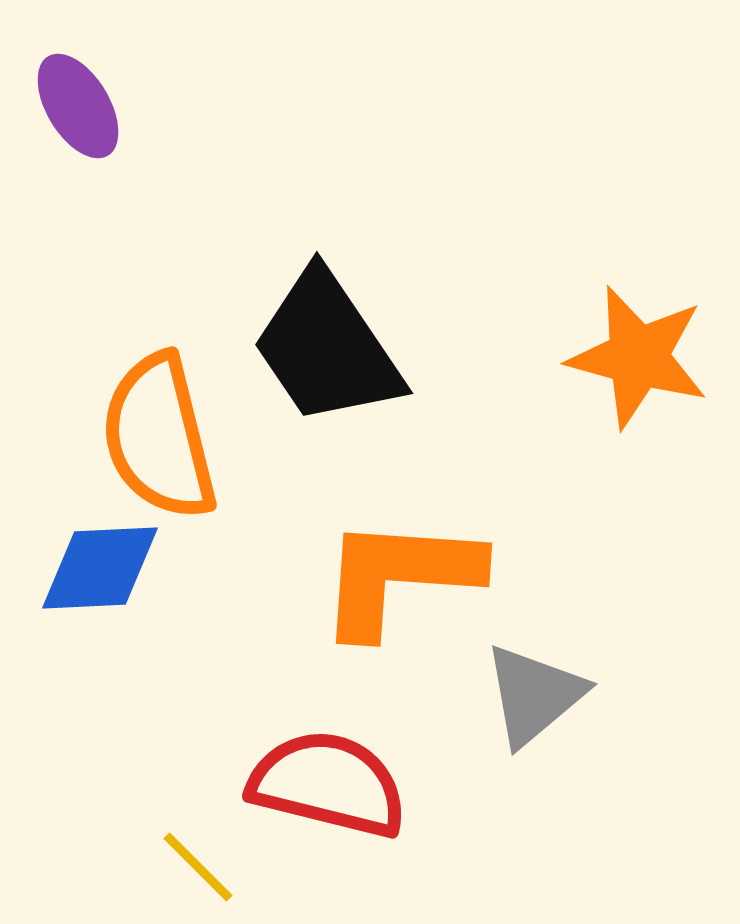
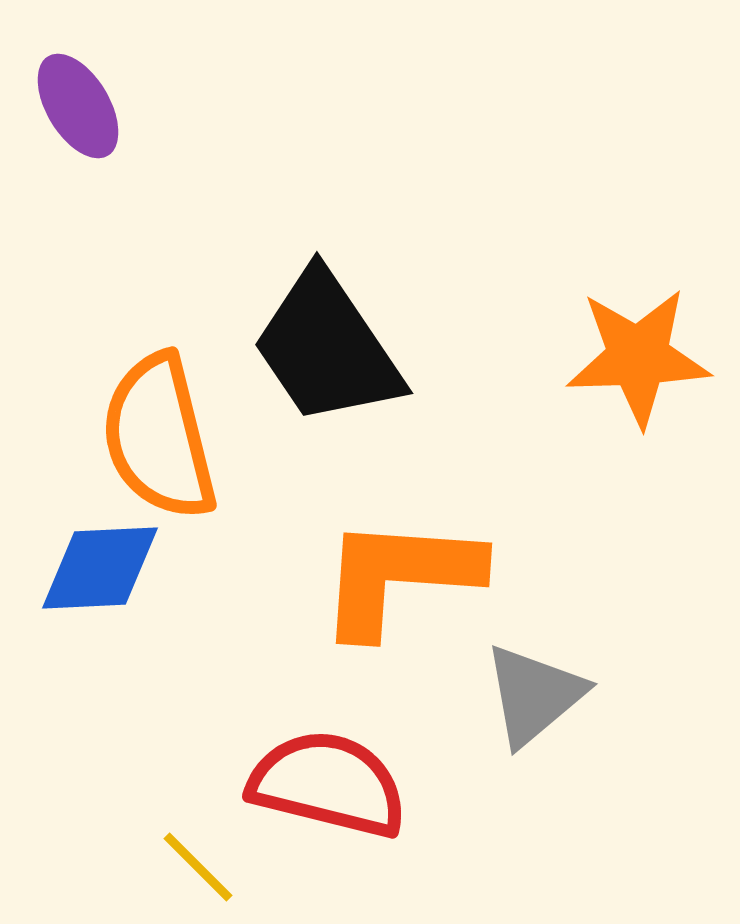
orange star: rotated 17 degrees counterclockwise
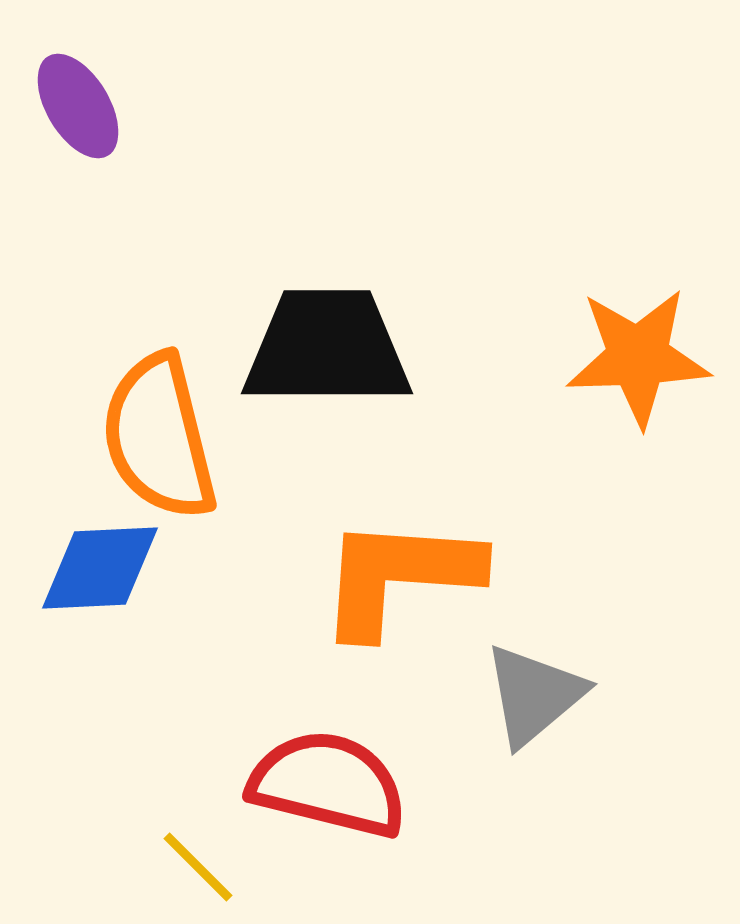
black trapezoid: rotated 124 degrees clockwise
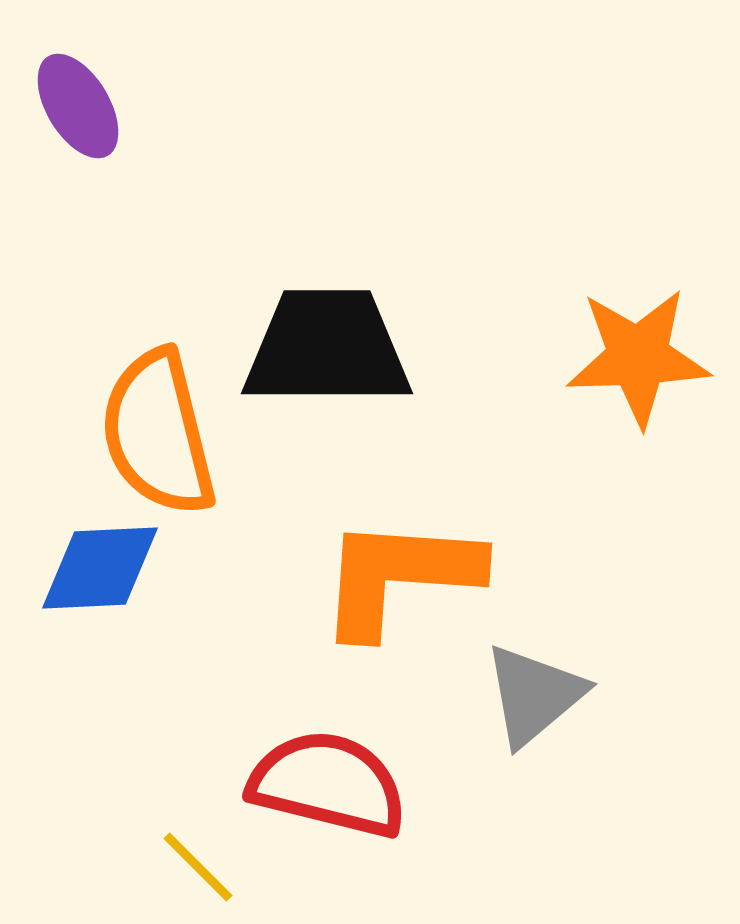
orange semicircle: moved 1 px left, 4 px up
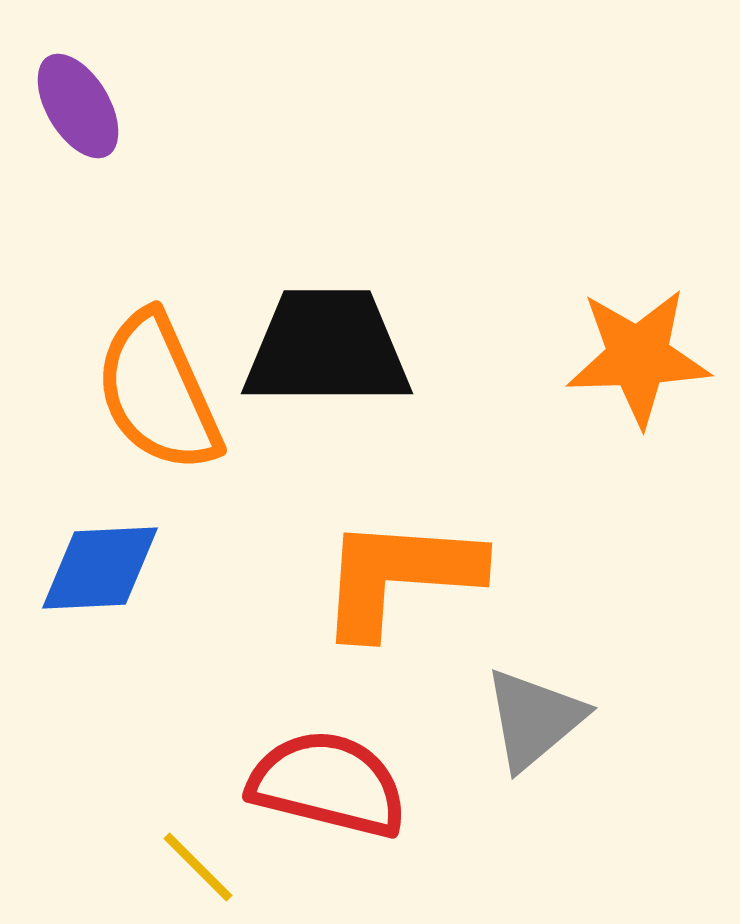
orange semicircle: moved 41 px up; rotated 10 degrees counterclockwise
gray triangle: moved 24 px down
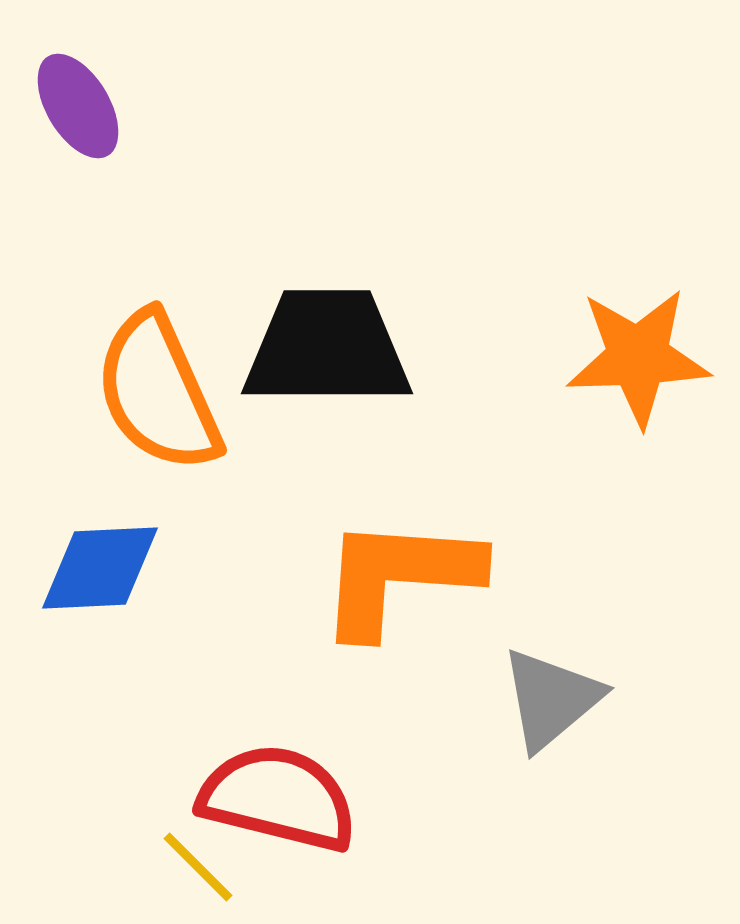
gray triangle: moved 17 px right, 20 px up
red semicircle: moved 50 px left, 14 px down
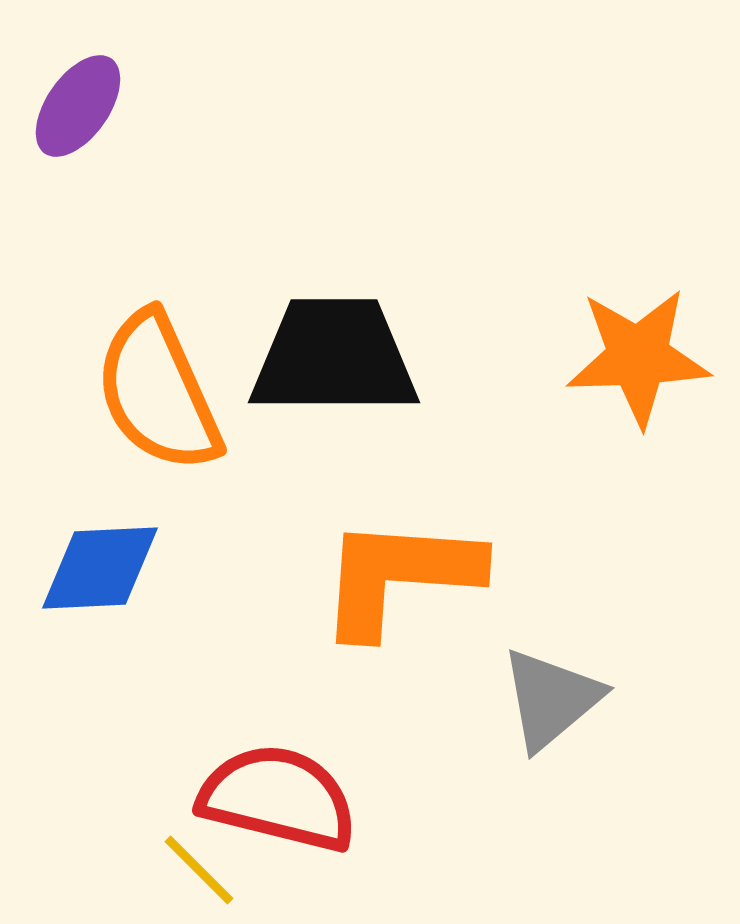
purple ellipse: rotated 66 degrees clockwise
black trapezoid: moved 7 px right, 9 px down
yellow line: moved 1 px right, 3 px down
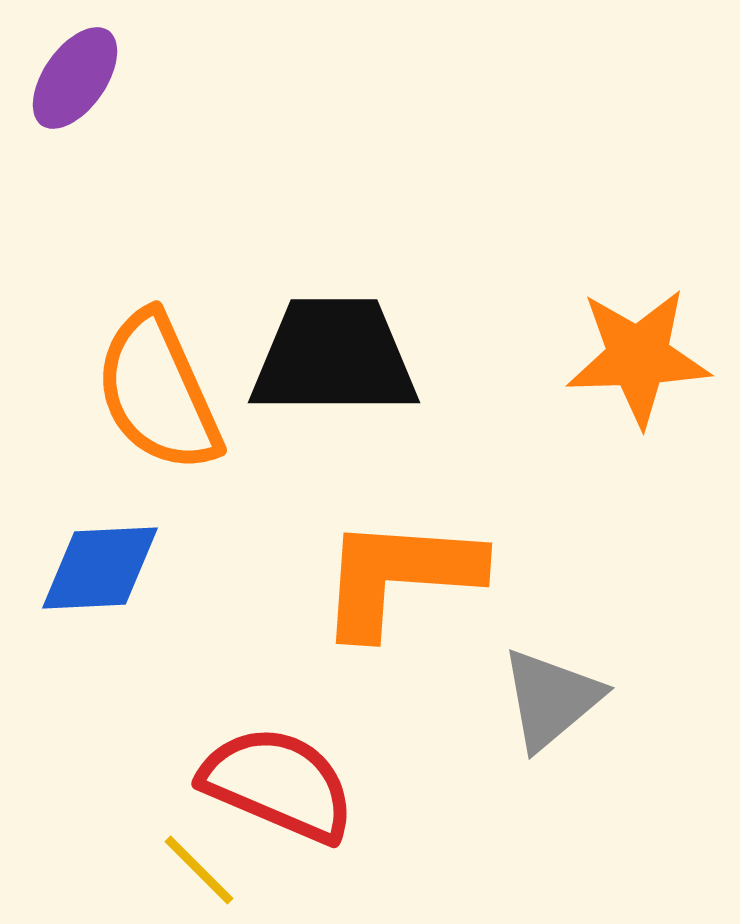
purple ellipse: moved 3 px left, 28 px up
red semicircle: moved 14 px up; rotated 9 degrees clockwise
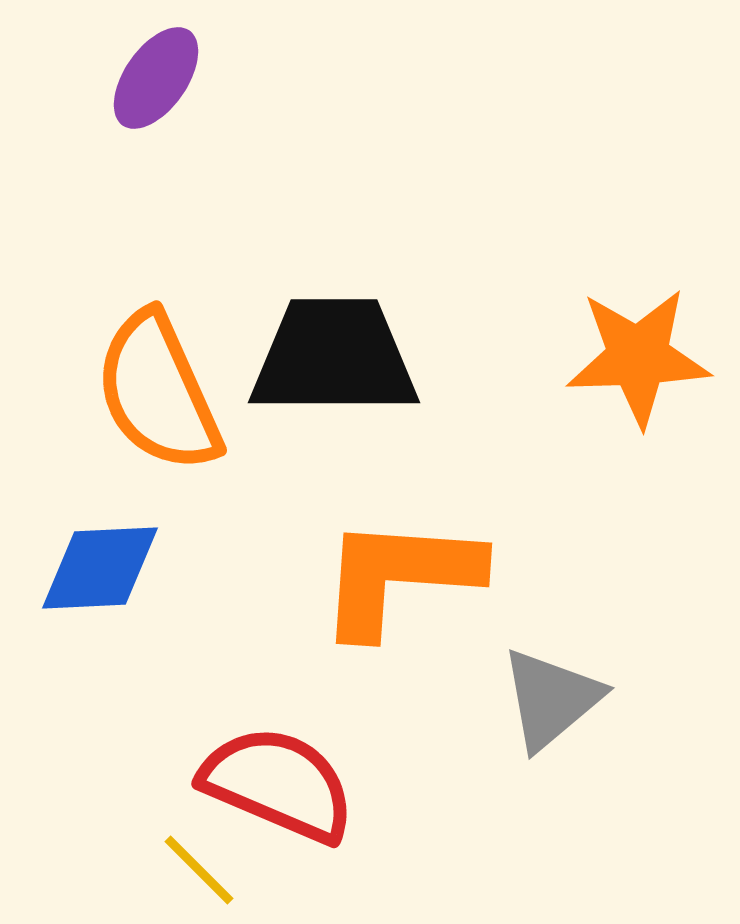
purple ellipse: moved 81 px right
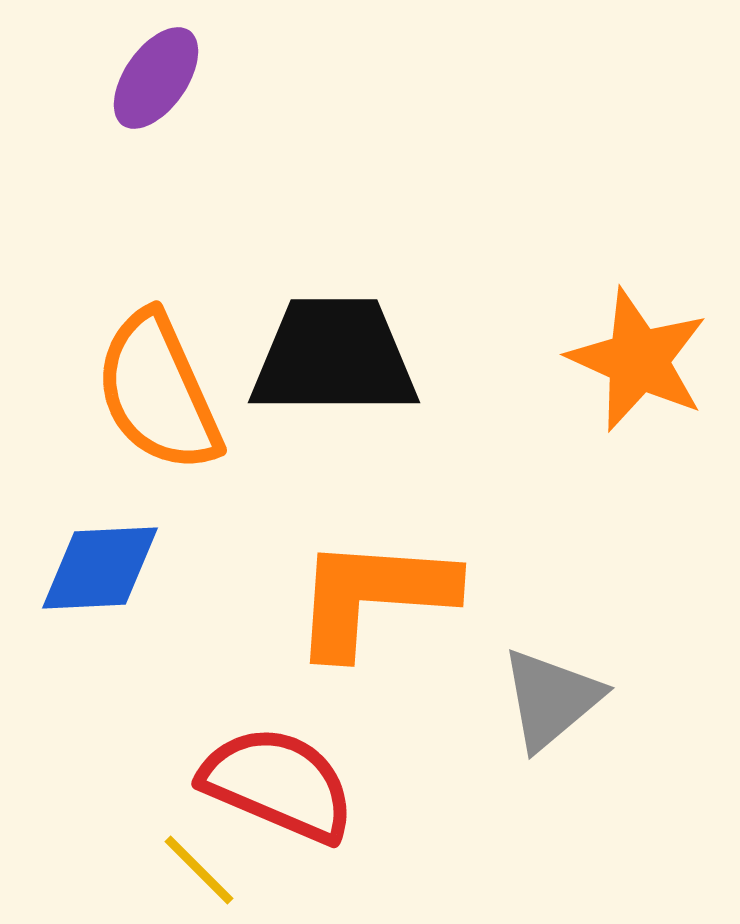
orange star: moved 3 px down; rotated 26 degrees clockwise
orange L-shape: moved 26 px left, 20 px down
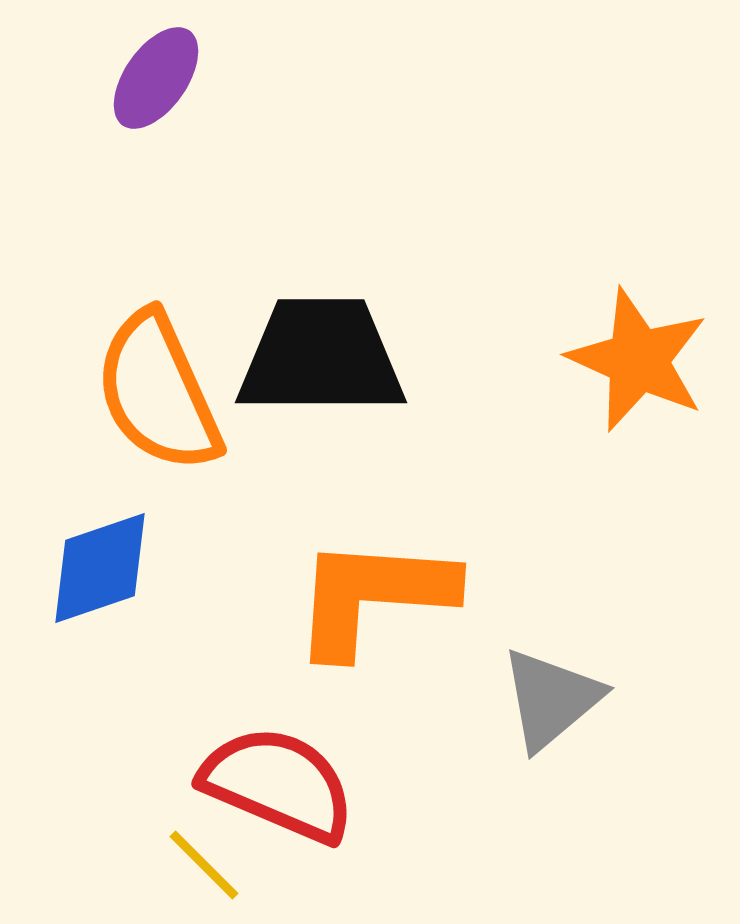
black trapezoid: moved 13 px left
blue diamond: rotated 16 degrees counterclockwise
yellow line: moved 5 px right, 5 px up
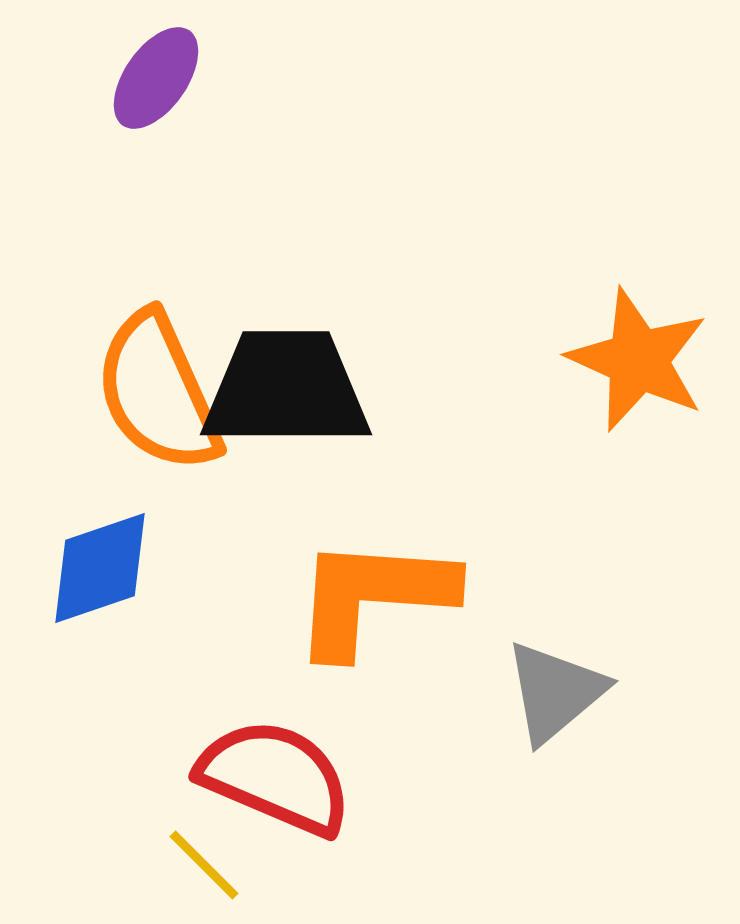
black trapezoid: moved 35 px left, 32 px down
gray triangle: moved 4 px right, 7 px up
red semicircle: moved 3 px left, 7 px up
